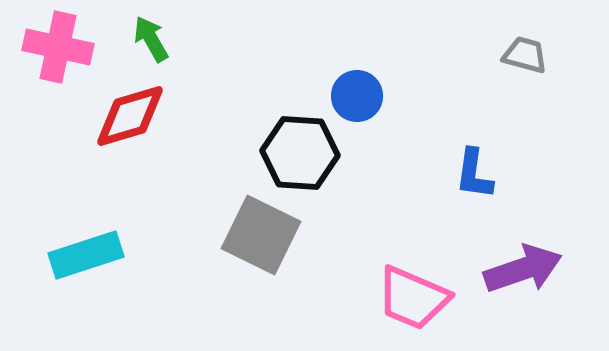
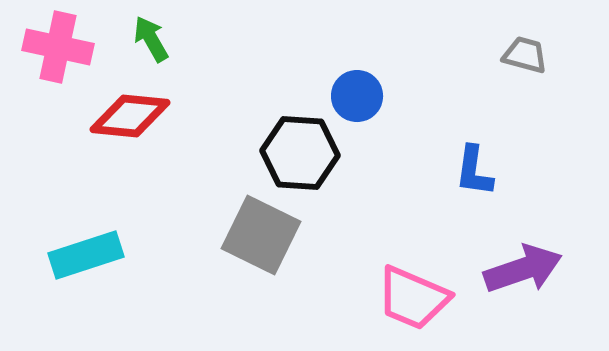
red diamond: rotated 22 degrees clockwise
blue L-shape: moved 3 px up
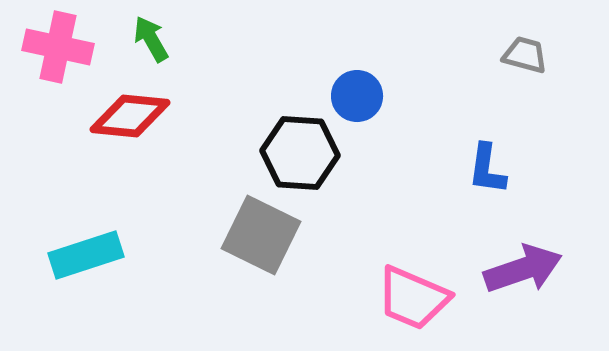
blue L-shape: moved 13 px right, 2 px up
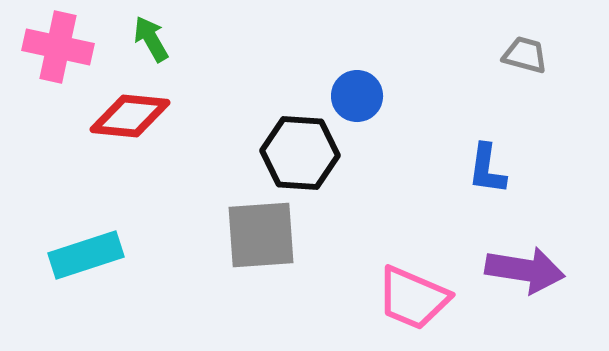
gray square: rotated 30 degrees counterclockwise
purple arrow: moved 2 px right, 1 px down; rotated 28 degrees clockwise
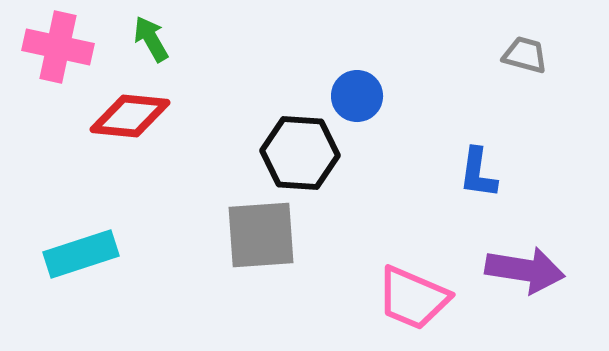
blue L-shape: moved 9 px left, 4 px down
cyan rectangle: moved 5 px left, 1 px up
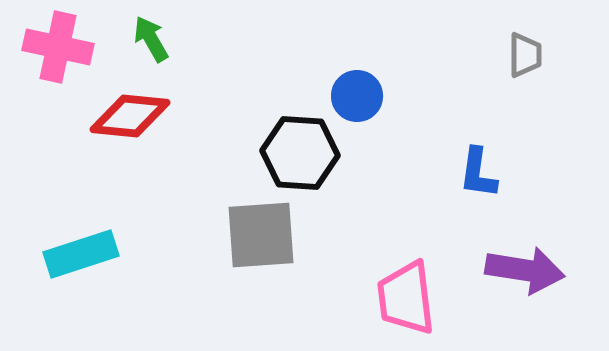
gray trapezoid: rotated 75 degrees clockwise
pink trapezoid: moved 7 px left; rotated 60 degrees clockwise
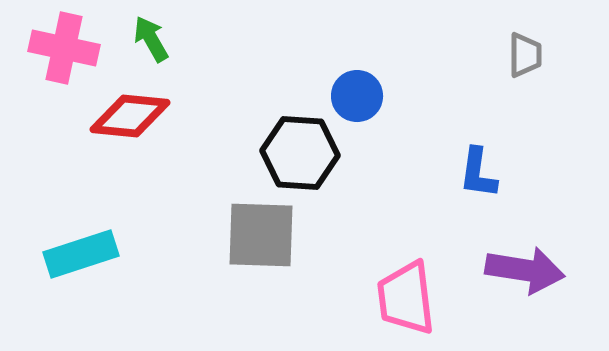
pink cross: moved 6 px right, 1 px down
gray square: rotated 6 degrees clockwise
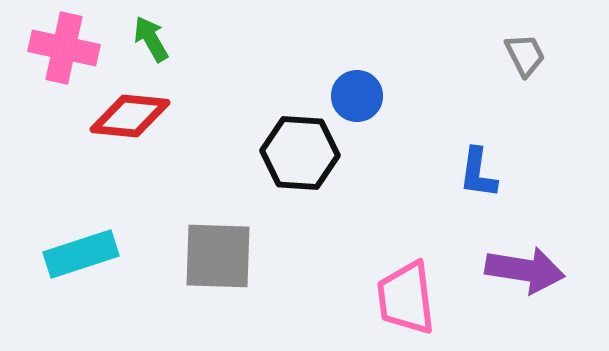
gray trapezoid: rotated 27 degrees counterclockwise
gray square: moved 43 px left, 21 px down
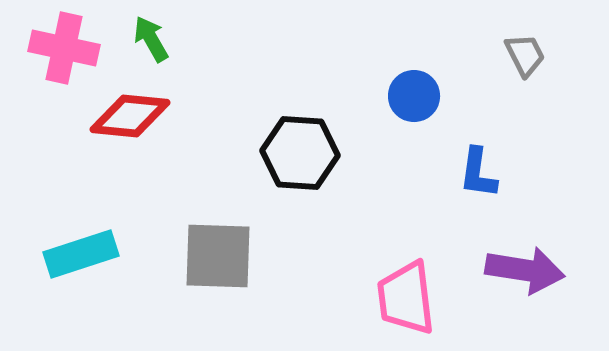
blue circle: moved 57 px right
